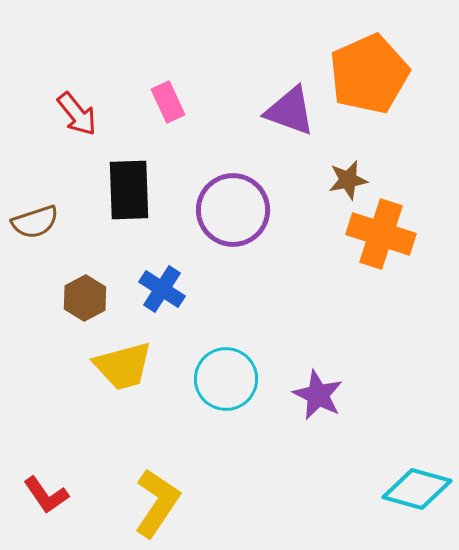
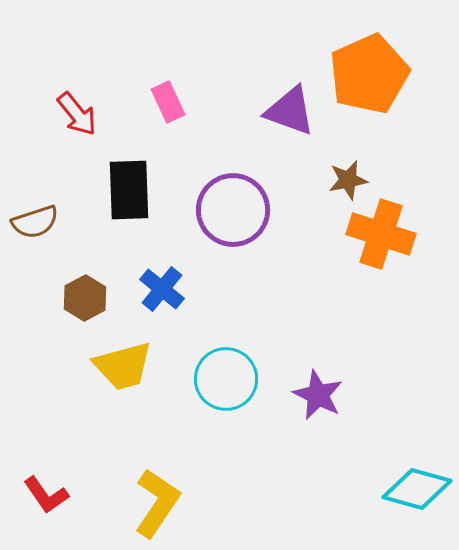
blue cross: rotated 6 degrees clockwise
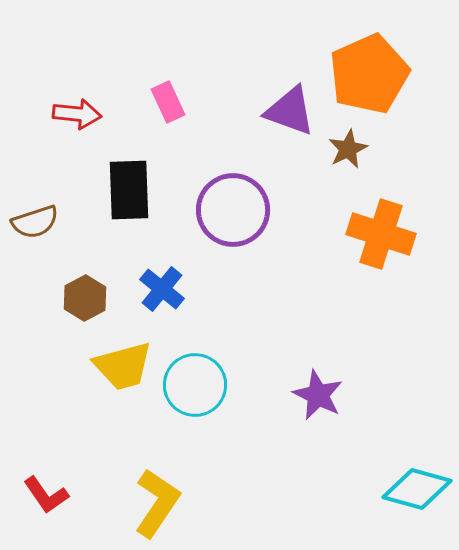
red arrow: rotated 45 degrees counterclockwise
brown star: moved 31 px up; rotated 15 degrees counterclockwise
cyan circle: moved 31 px left, 6 px down
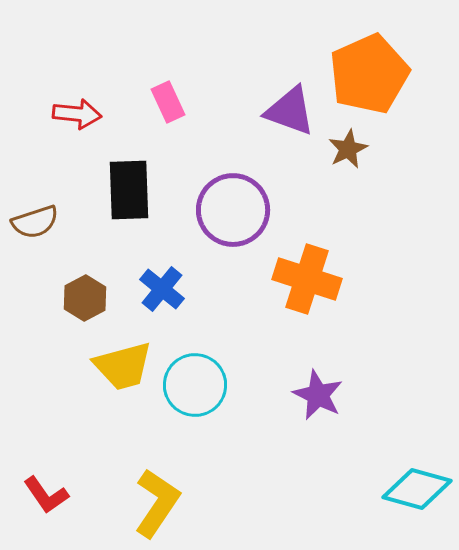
orange cross: moved 74 px left, 45 px down
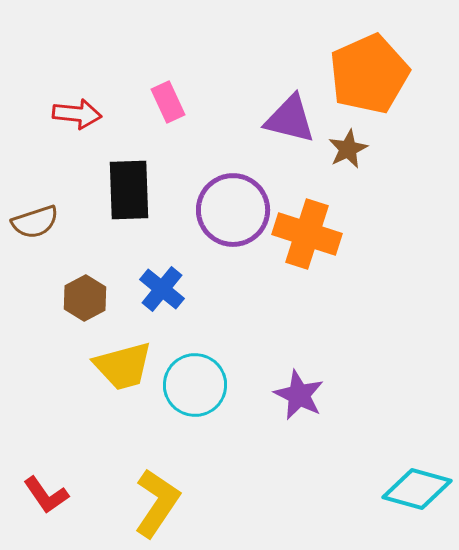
purple triangle: moved 8 px down; rotated 6 degrees counterclockwise
orange cross: moved 45 px up
purple star: moved 19 px left
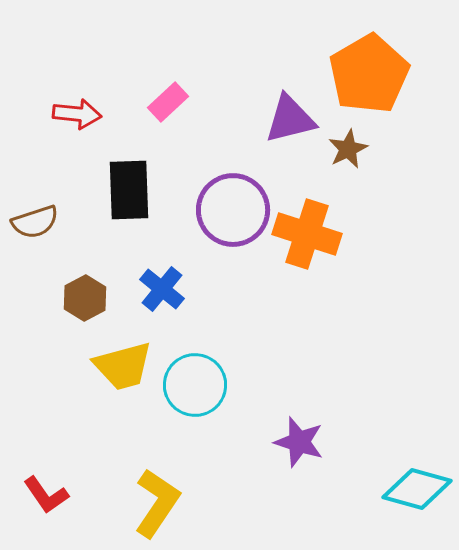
orange pentagon: rotated 6 degrees counterclockwise
pink rectangle: rotated 72 degrees clockwise
purple triangle: rotated 28 degrees counterclockwise
purple star: moved 47 px down; rotated 9 degrees counterclockwise
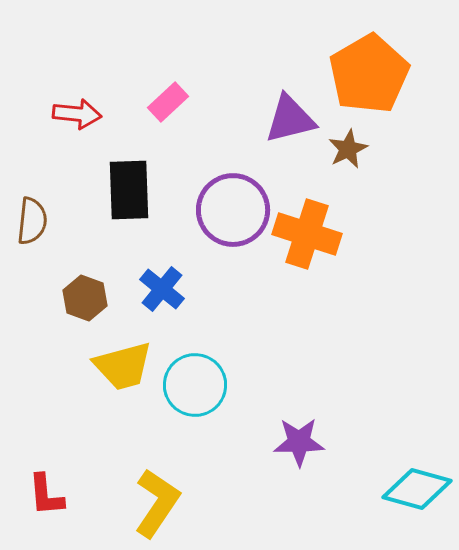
brown semicircle: moved 3 px left, 1 px up; rotated 66 degrees counterclockwise
brown hexagon: rotated 12 degrees counterclockwise
purple star: rotated 18 degrees counterclockwise
red L-shape: rotated 30 degrees clockwise
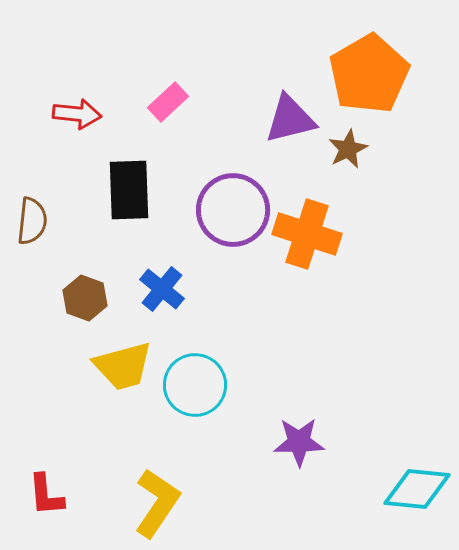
cyan diamond: rotated 10 degrees counterclockwise
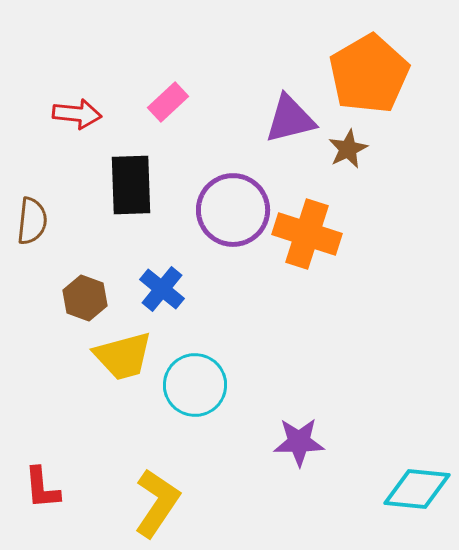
black rectangle: moved 2 px right, 5 px up
yellow trapezoid: moved 10 px up
red L-shape: moved 4 px left, 7 px up
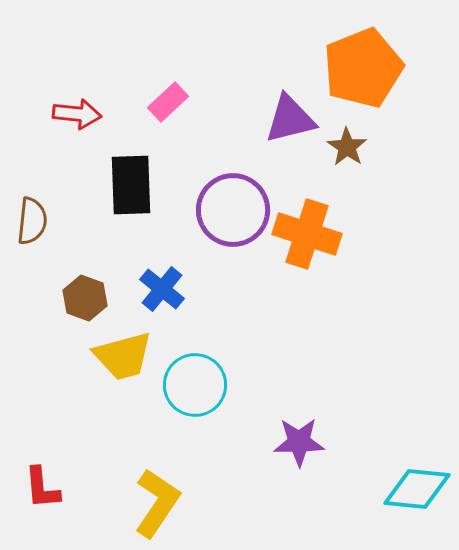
orange pentagon: moved 6 px left, 6 px up; rotated 8 degrees clockwise
brown star: moved 1 px left, 2 px up; rotated 12 degrees counterclockwise
